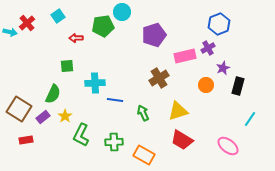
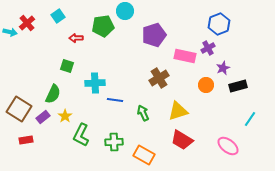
cyan circle: moved 3 px right, 1 px up
pink rectangle: rotated 25 degrees clockwise
green square: rotated 24 degrees clockwise
black rectangle: rotated 60 degrees clockwise
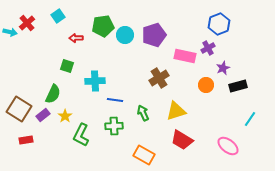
cyan circle: moved 24 px down
cyan cross: moved 2 px up
yellow triangle: moved 2 px left
purple rectangle: moved 2 px up
green cross: moved 16 px up
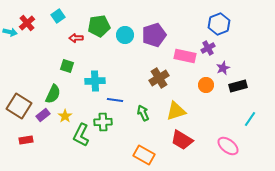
green pentagon: moved 4 px left
brown square: moved 3 px up
green cross: moved 11 px left, 4 px up
